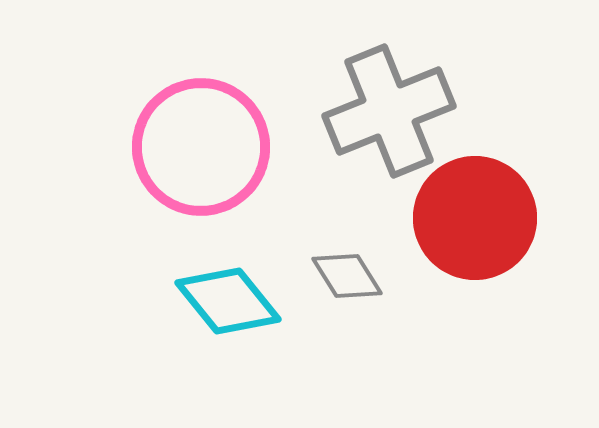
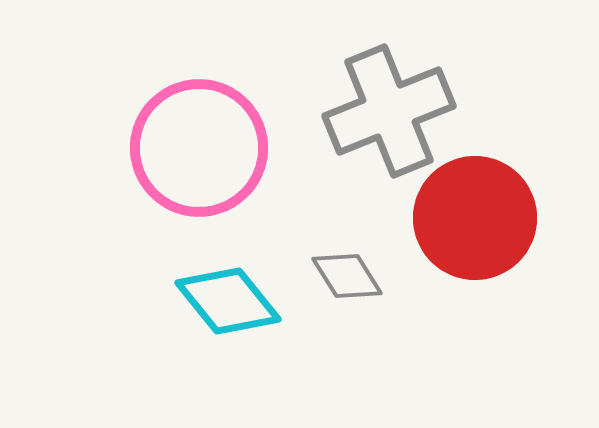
pink circle: moved 2 px left, 1 px down
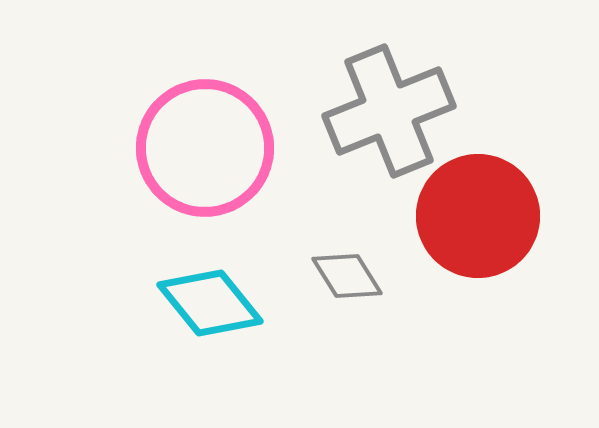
pink circle: moved 6 px right
red circle: moved 3 px right, 2 px up
cyan diamond: moved 18 px left, 2 px down
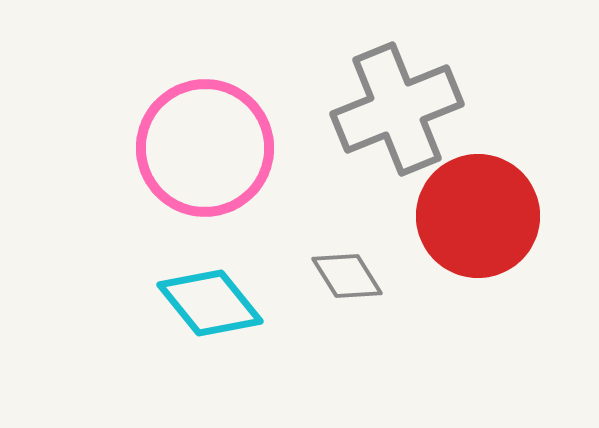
gray cross: moved 8 px right, 2 px up
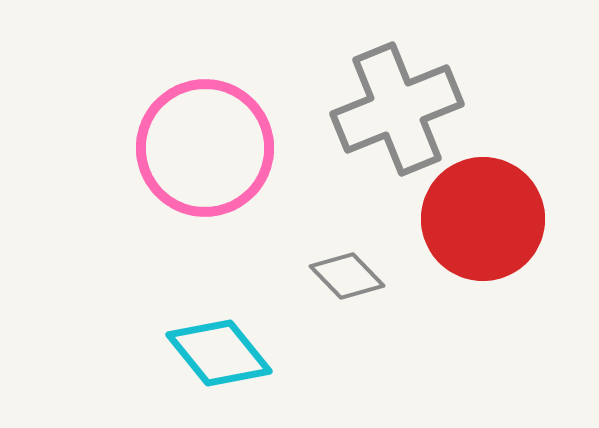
red circle: moved 5 px right, 3 px down
gray diamond: rotated 12 degrees counterclockwise
cyan diamond: moved 9 px right, 50 px down
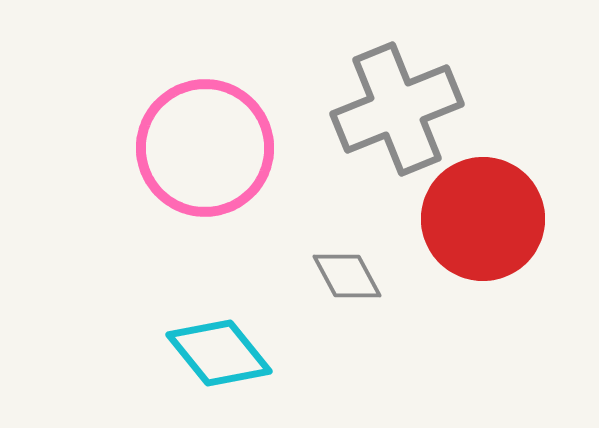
gray diamond: rotated 16 degrees clockwise
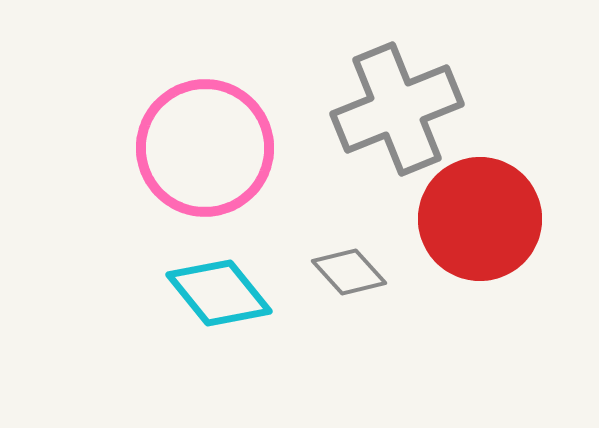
red circle: moved 3 px left
gray diamond: moved 2 px right, 4 px up; rotated 14 degrees counterclockwise
cyan diamond: moved 60 px up
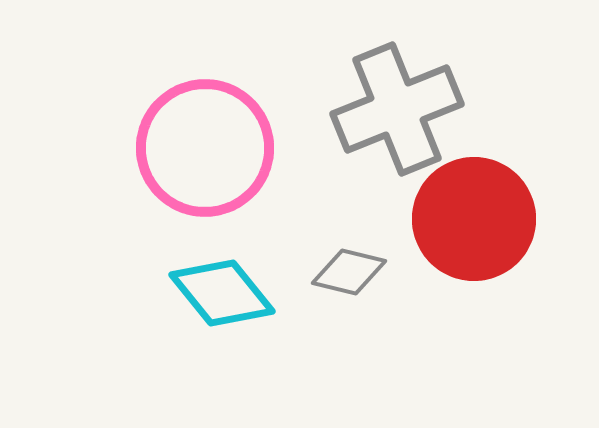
red circle: moved 6 px left
gray diamond: rotated 34 degrees counterclockwise
cyan diamond: moved 3 px right
